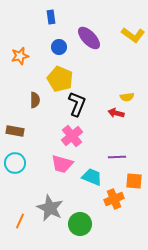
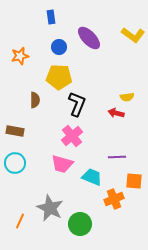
yellow pentagon: moved 1 px left, 2 px up; rotated 20 degrees counterclockwise
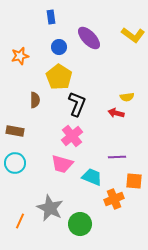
yellow pentagon: rotated 30 degrees clockwise
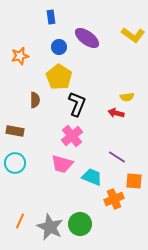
purple ellipse: moved 2 px left; rotated 10 degrees counterclockwise
purple line: rotated 36 degrees clockwise
gray star: moved 19 px down
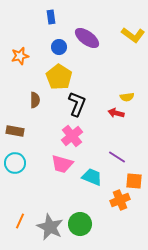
orange cross: moved 6 px right, 1 px down
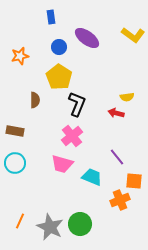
purple line: rotated 18 degrees clockwise
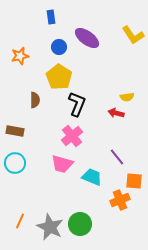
yellow L-shape: rotated 20 degrees clockwise
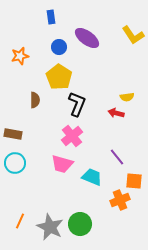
brown rectangle: moved 2 px left, 3 px down
